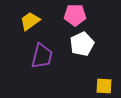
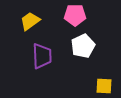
white pentagon: moved 1 px right, 2 px down
purple trapezoid: rotated 16 degrees counterclockwise
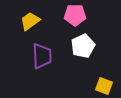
yellow square: rotated 18 degrees clockwise
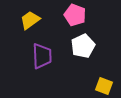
pink pentagon: rotated 20 degrees clockwise
yellow trapezoid: moved 1 px up
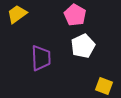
pink pentagon: rotated 10 degrees clockwise
yellow trapezoid: moved 13 px left, 6 px up
purple trapezoid: moved 1 px left, 2 px down
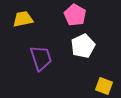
yellow trapezoid: moved 6 px right, 5 px down; rotated 25 degrees clockwise
purple trapezoid: rotated 16 degrees counterclockwise
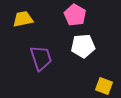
white pentagon: rotated 20 degrees clockwise
